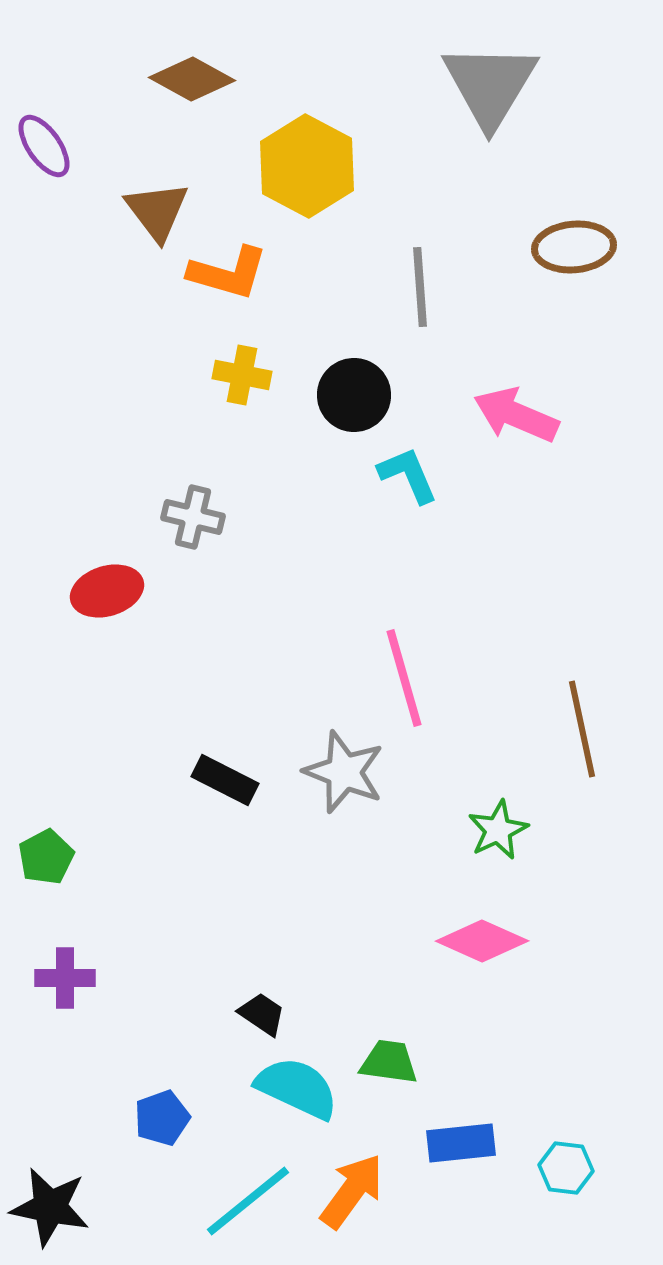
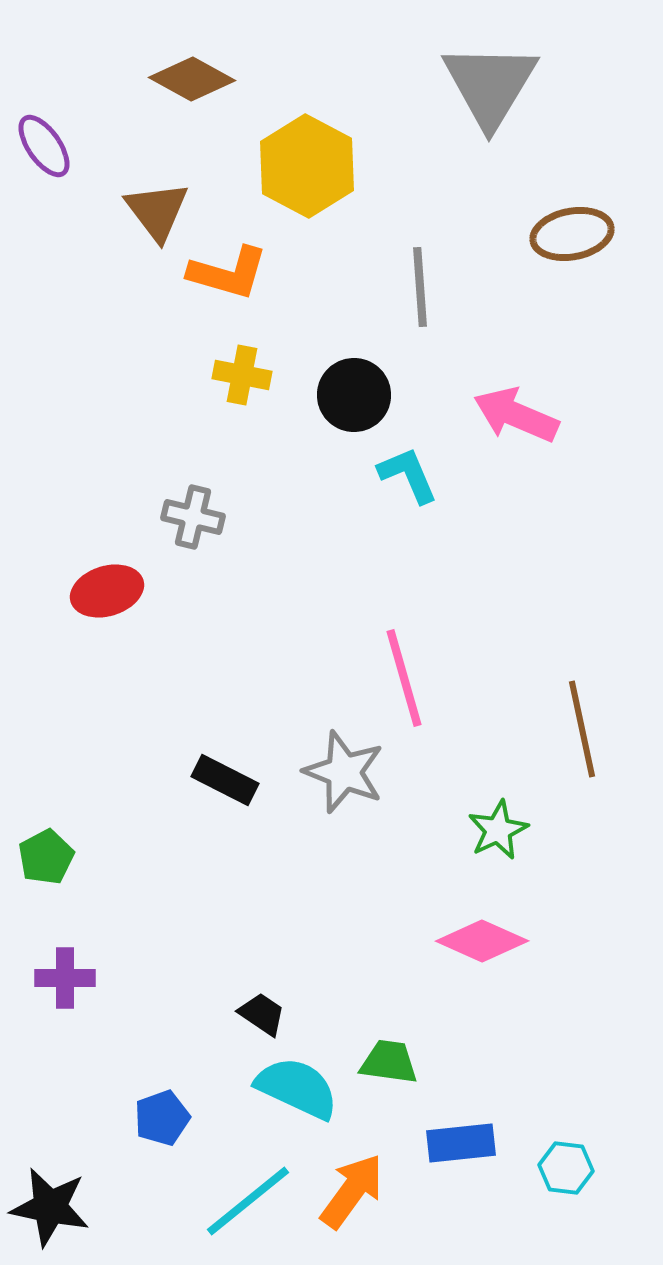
brown ellipse: moved 2 px left, 13 px up; rotated 6 degrees counterclockwise
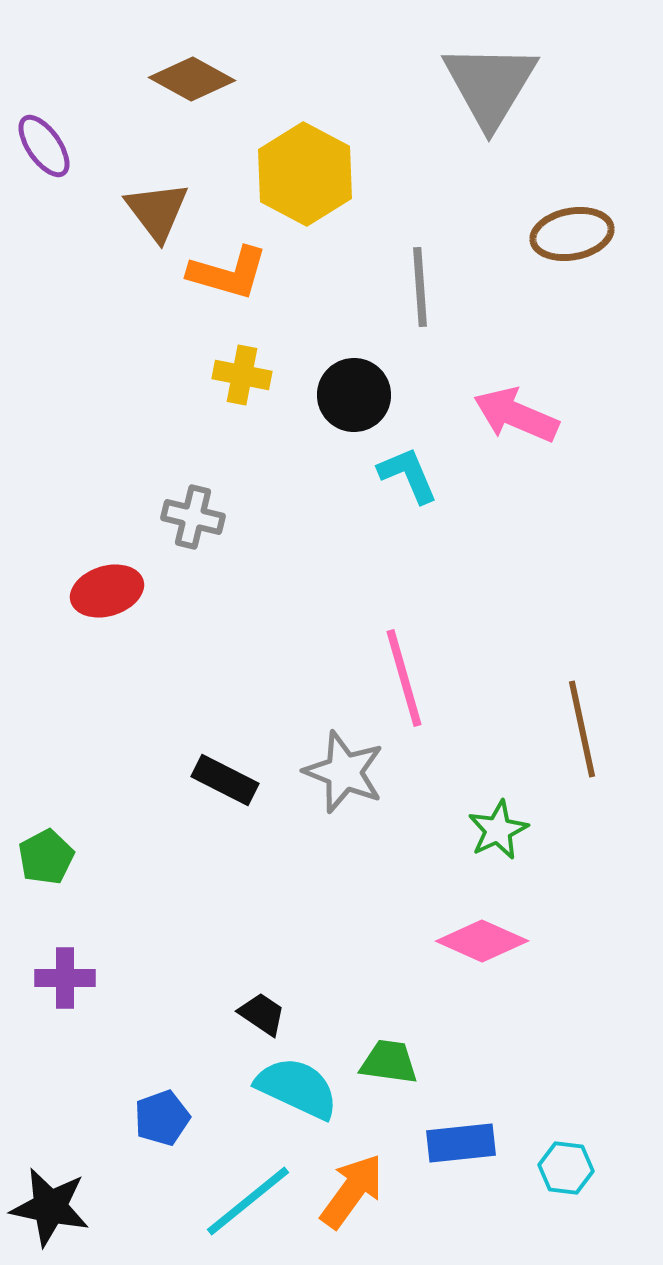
yellow hexagon: moved 2 px left, 8 px down
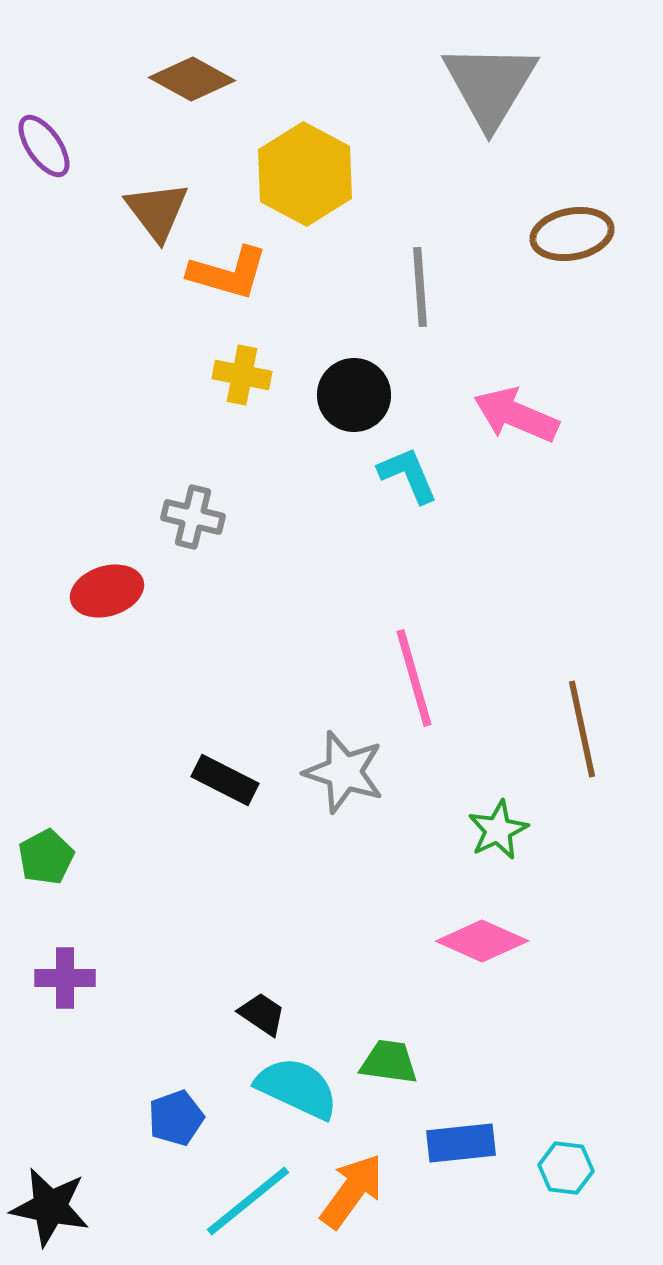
pink line: moved 10 px right
gray star: rotated 4 degrees counterclockwise
blue pentagon: moved 14 px right
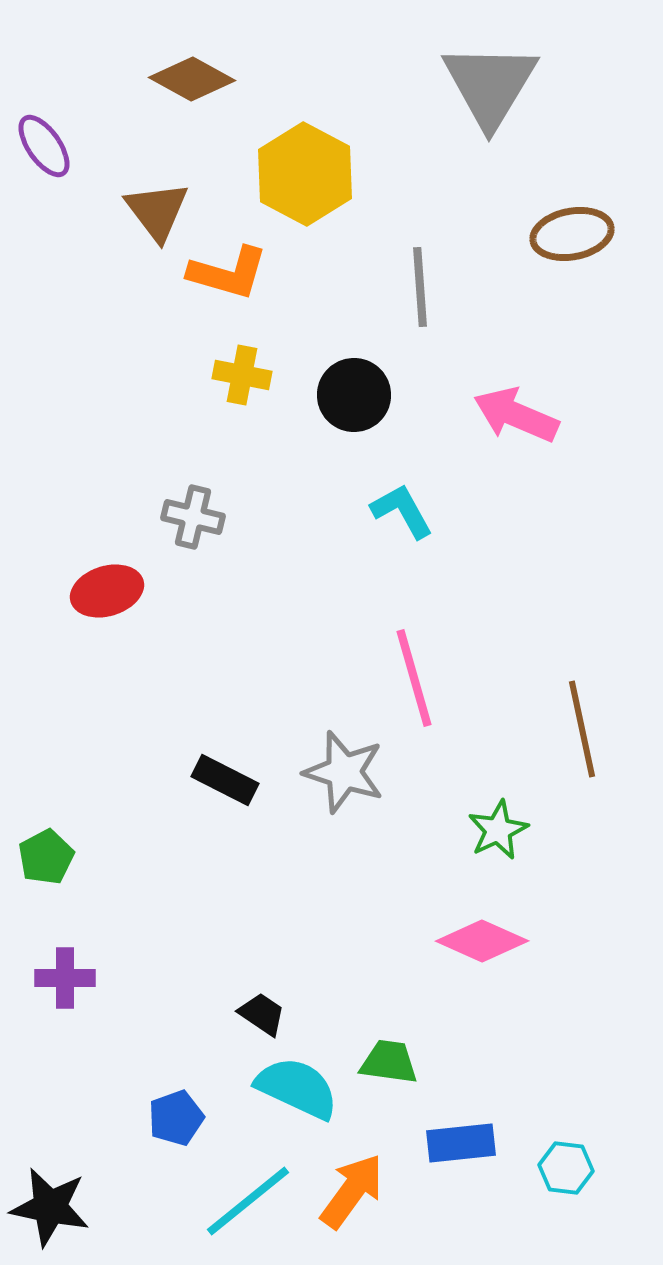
cyan L-shape: moved 6 px left, 36 px down; rotated 6 degrees counterclockwise
